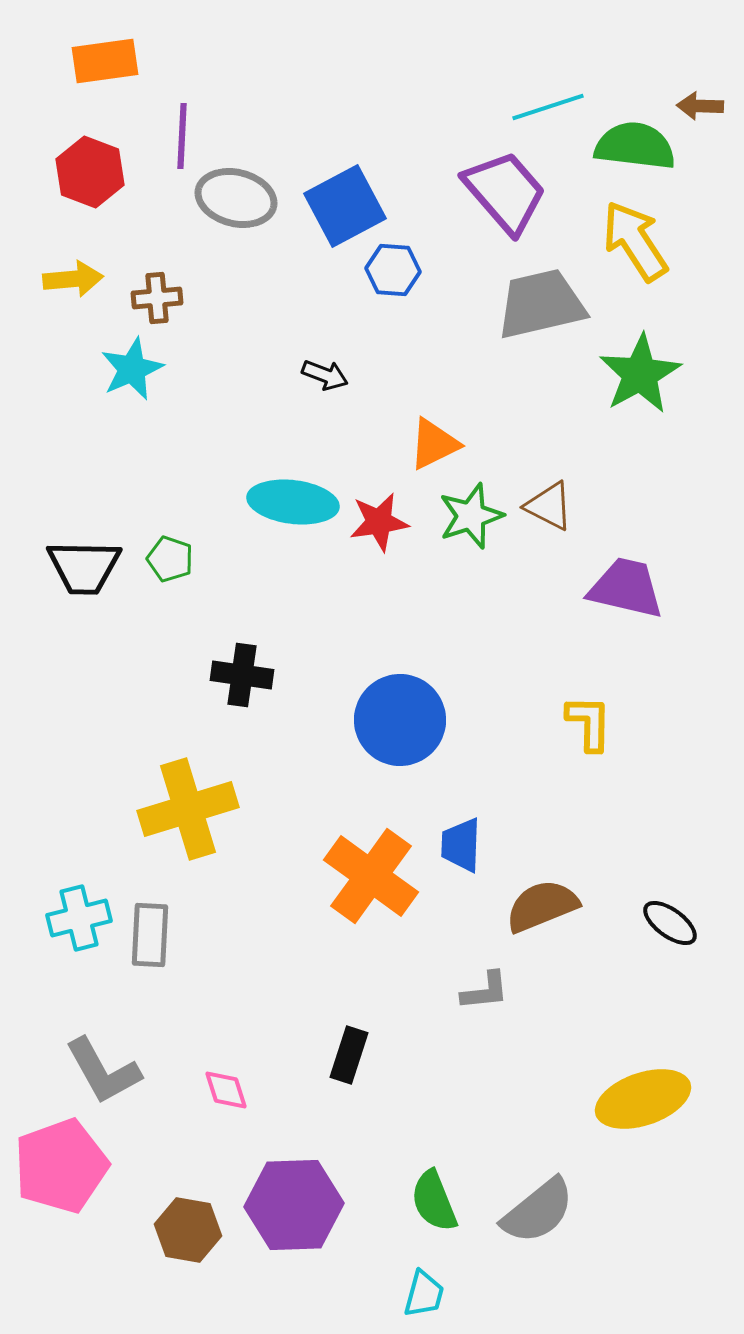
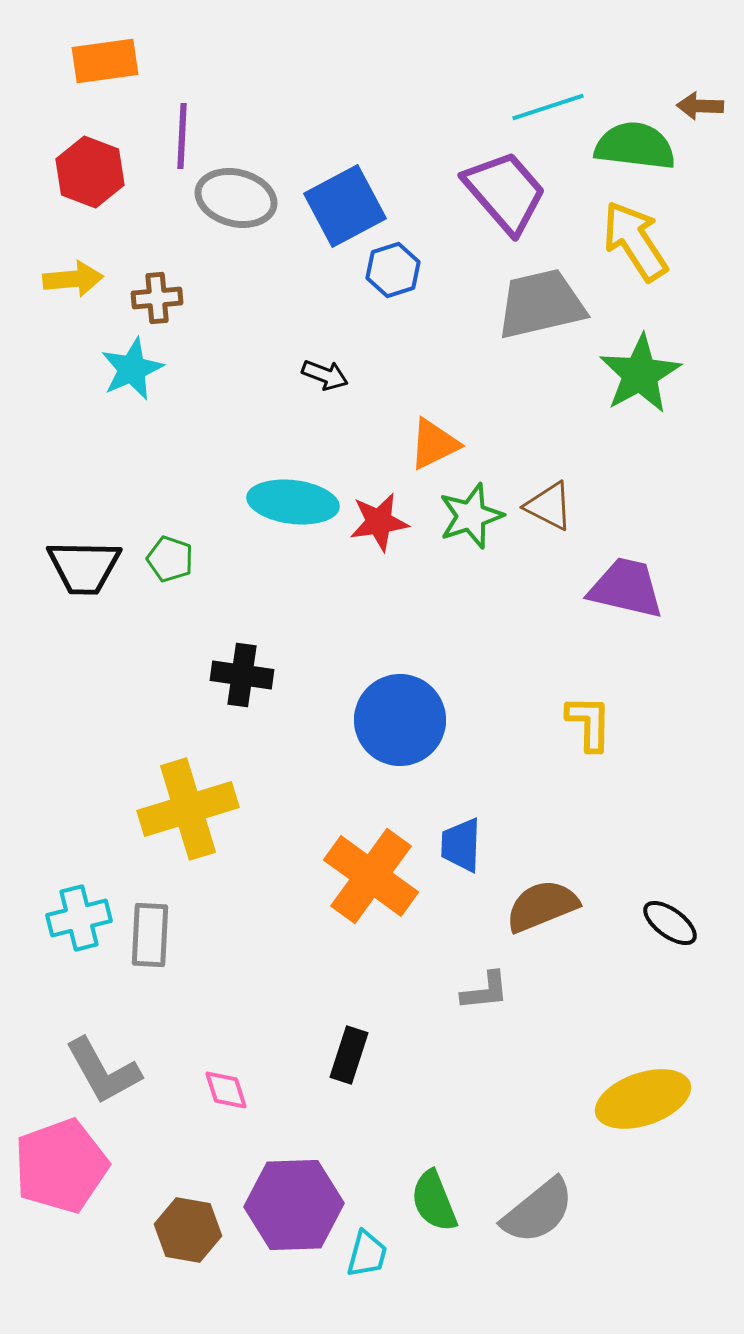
blue hexagon at (393, 270): rotated 22 degrees counterclockwise
cyan trapezoid at (424, 1294): moved 57 px left, 40 px up
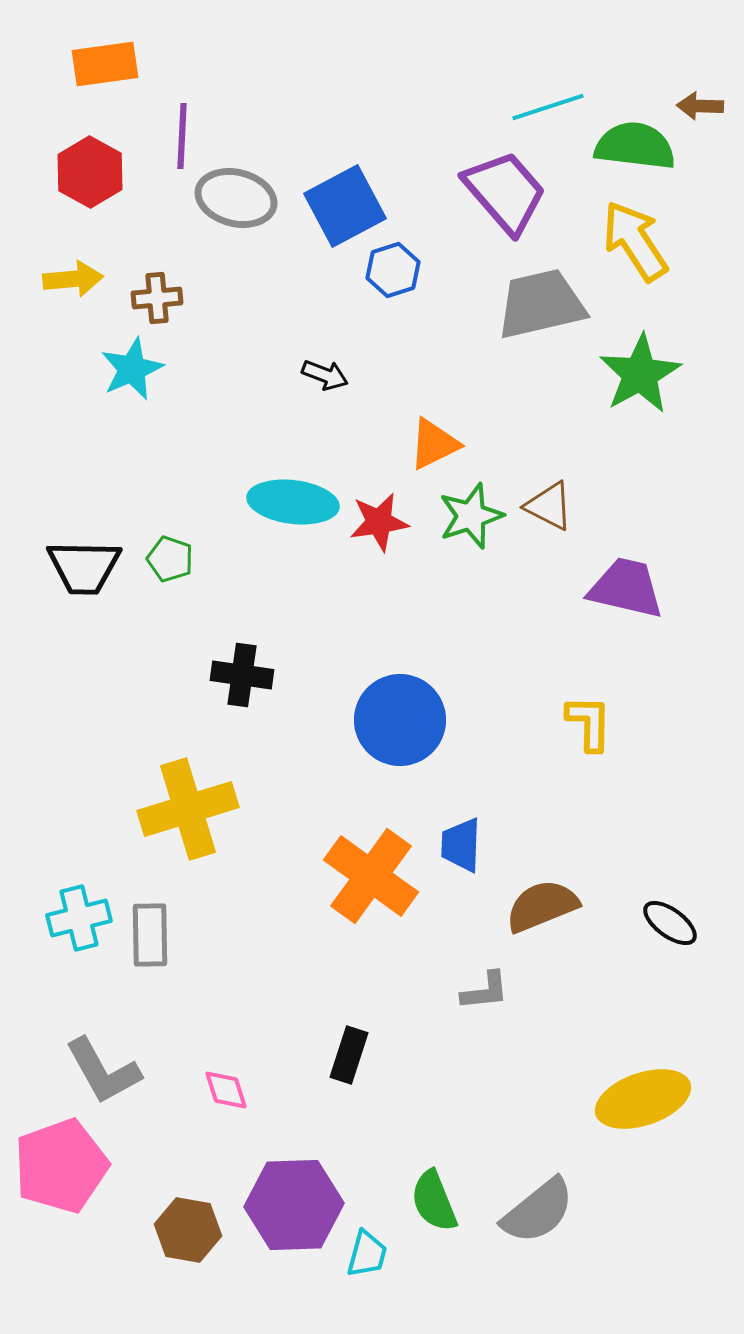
orange rectangle at (105, 61): moved 3 px down
red hexagon at (90, 172): rotated 8 degrees clockwise
gray rectangle at (150, 935): rotated 4 degrees counterclockwise
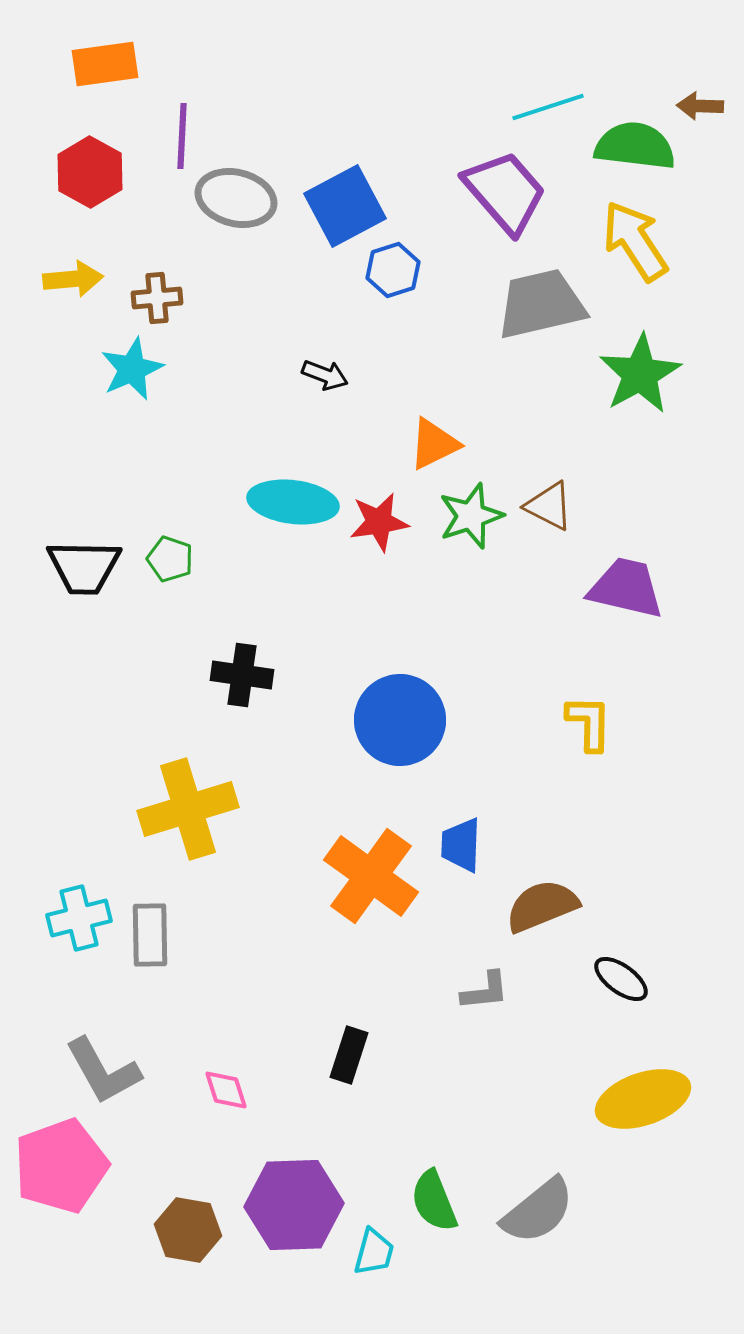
black ellipse at (670, 923): moved 49 px left, 56 px down
cyan trapezoid at (367, 1254): moved 7 px right, 2 px up
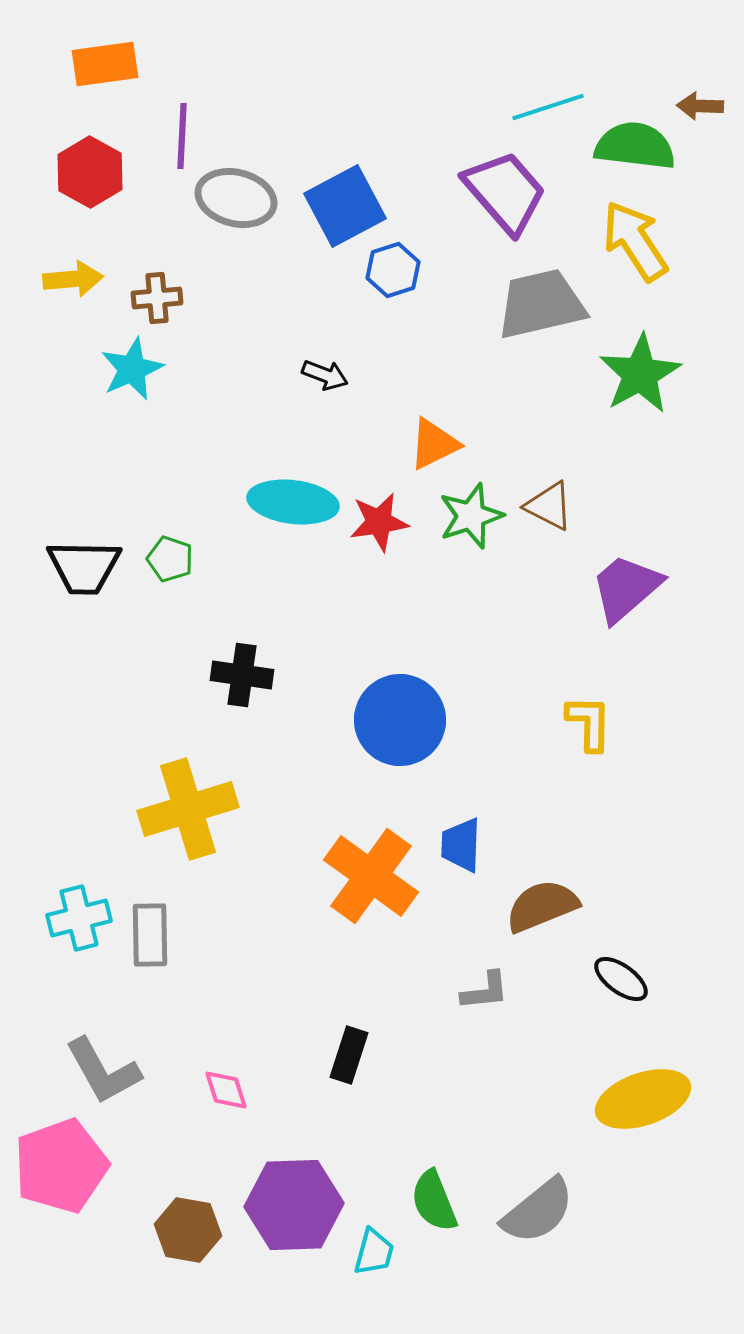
purple trapezoid at (626, 588): rotated 54 degrees counterclockwise
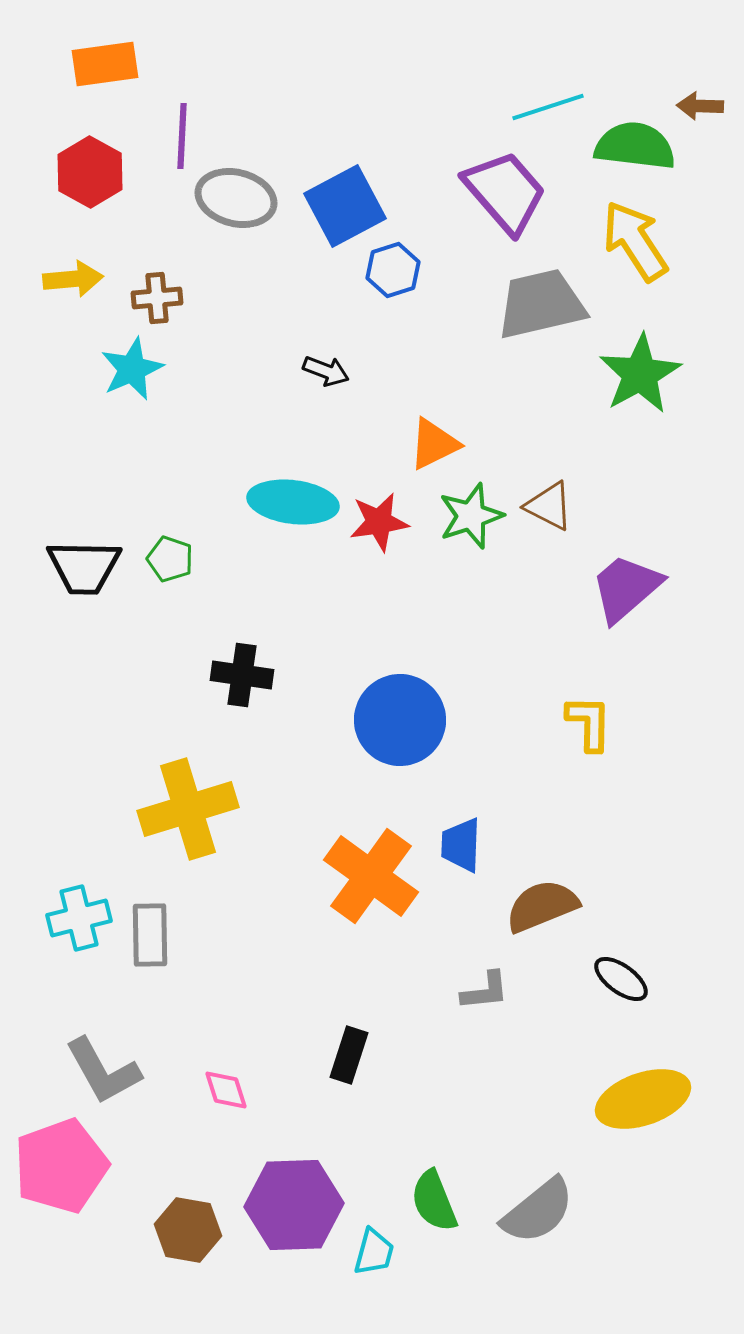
black arrow at (325, 375): moved 1 px right, 4 px up
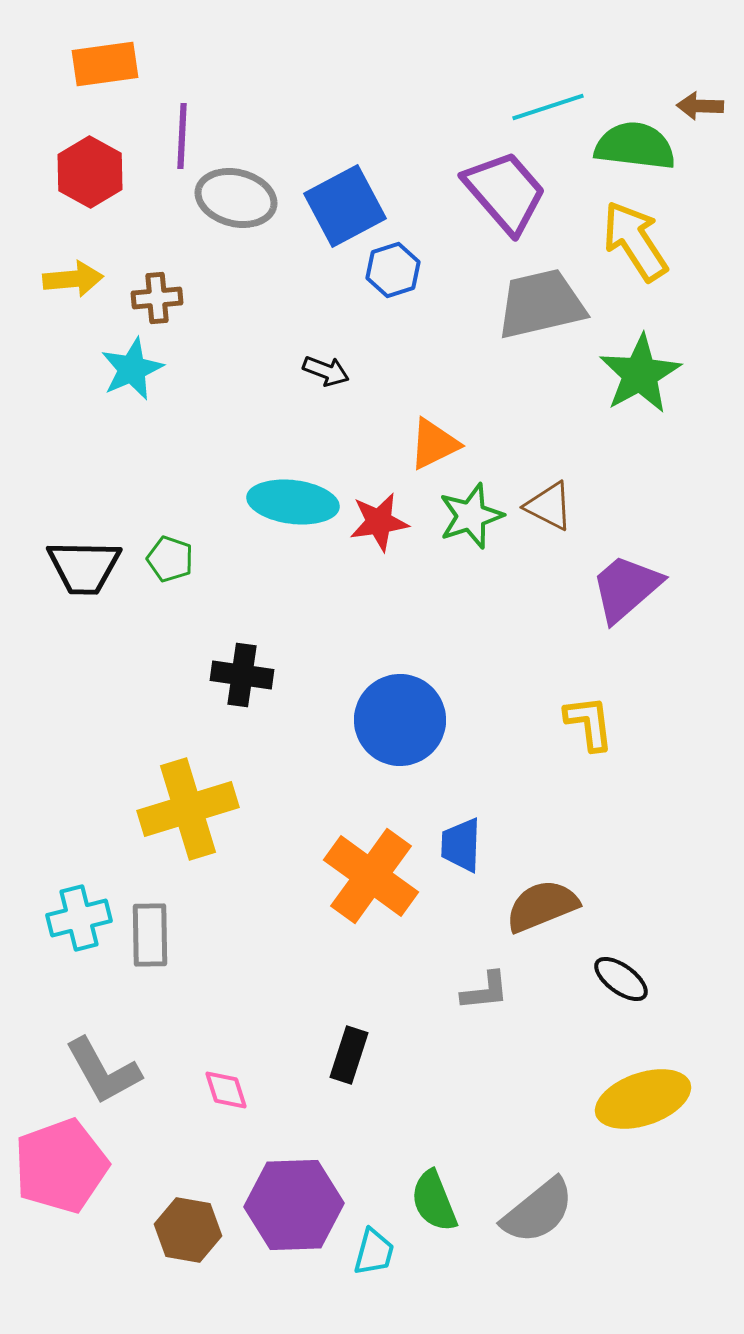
yellow L-shape at (589, 723): rotated 8 degrees counterclockwise
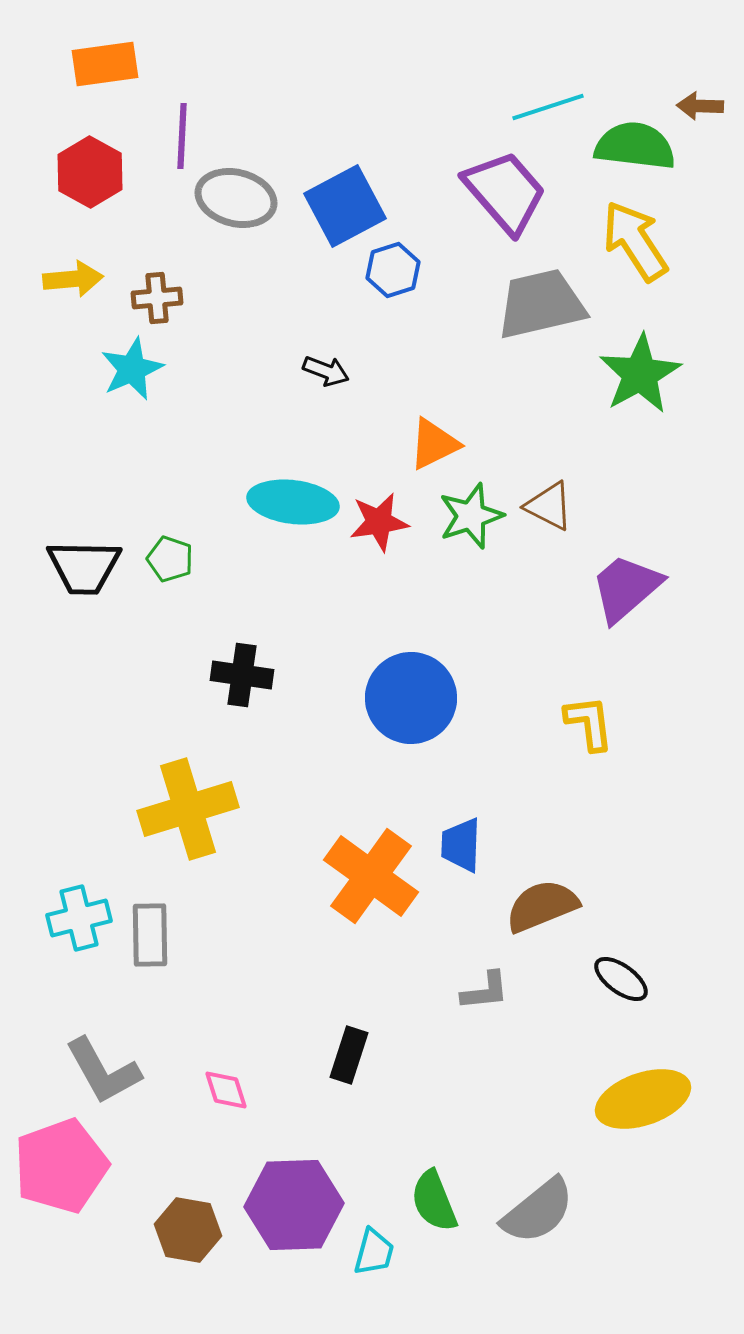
blue circle at (400, 720): moved 11 px right, 22 px up
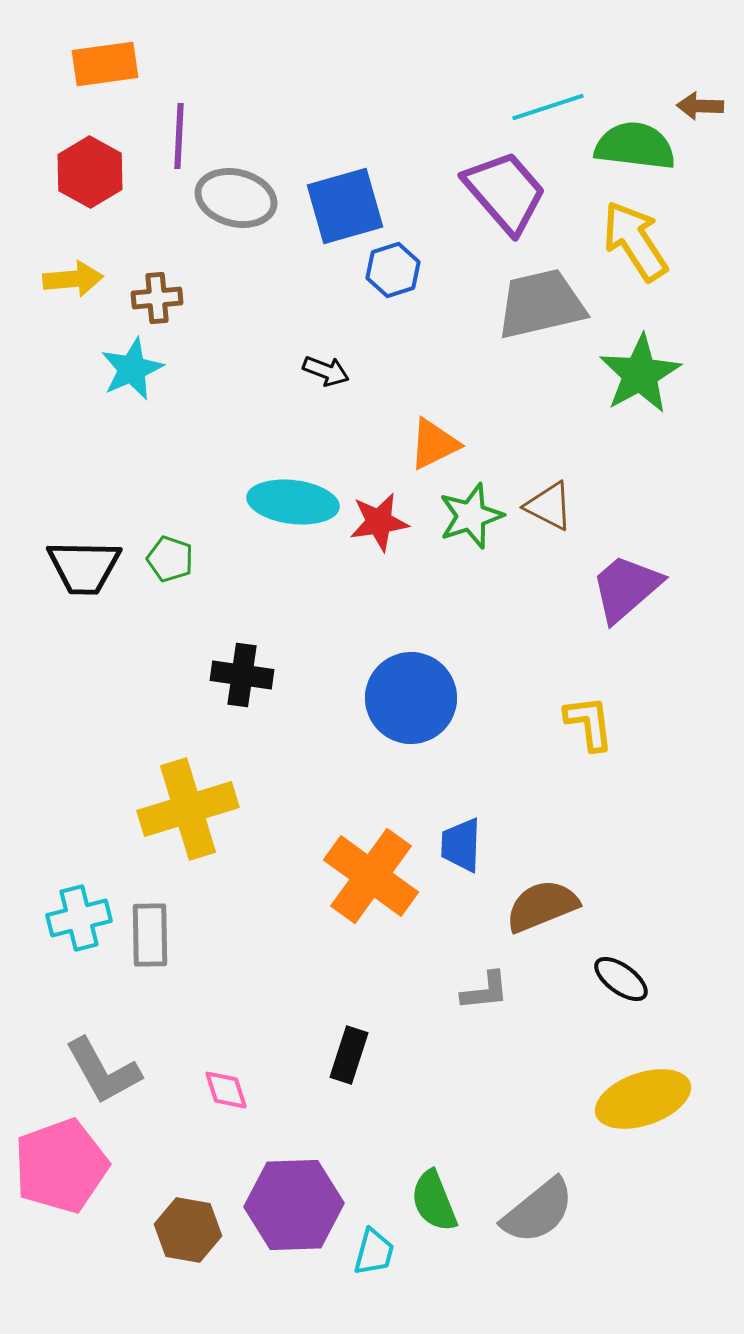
purple line at (182, 136): moved 3 px left
blue square at (345, 206): rotated 12 degrees clockwise
